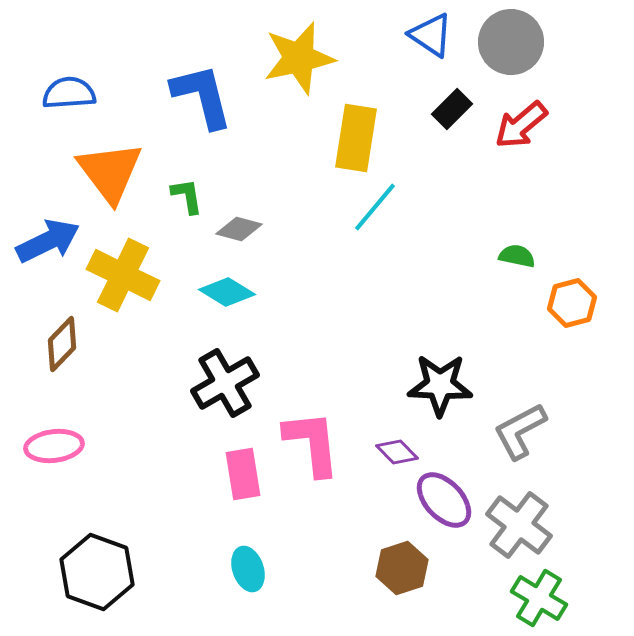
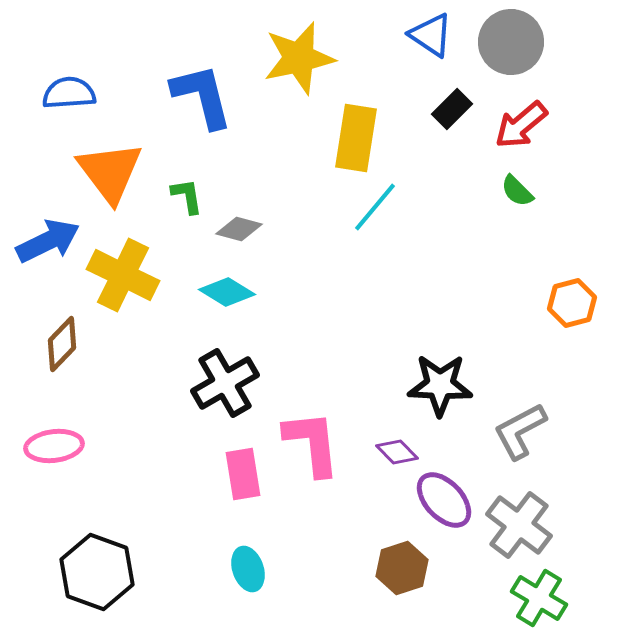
green semicircle: moved 65 px up; rotated 147 degrees counterclockwise
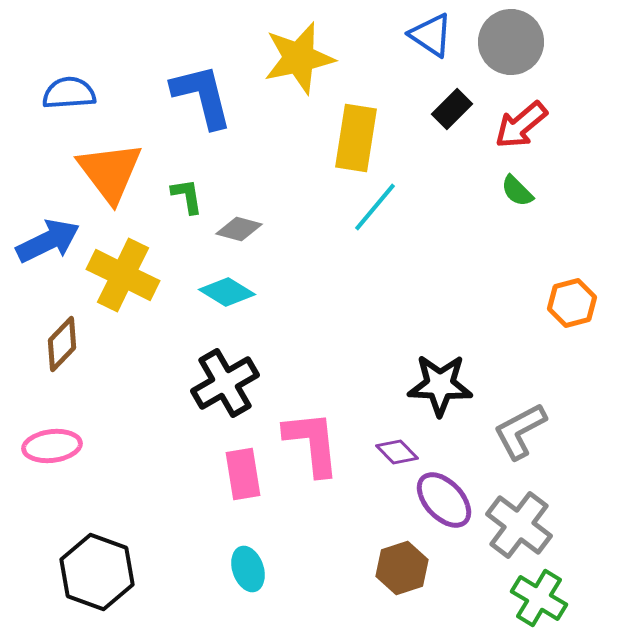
pink ellipse: moved 2 px left
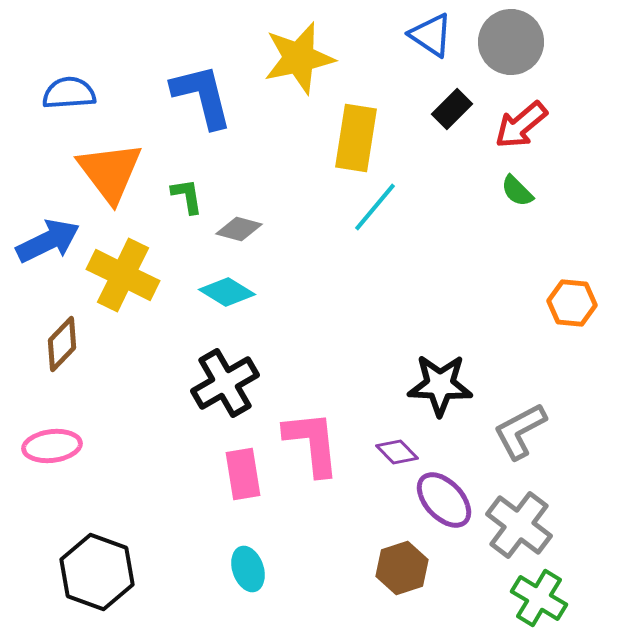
orange hexagon: rotated 21 degrees clockwise
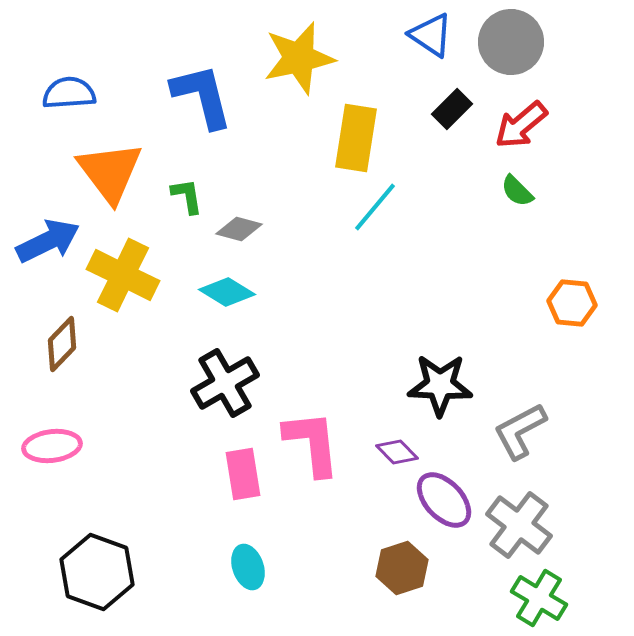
cyan ellipse: moved 2 px up
